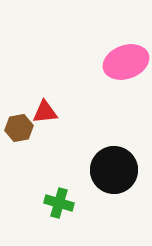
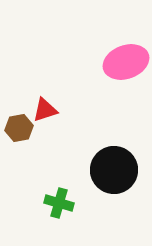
red triangle: moved 2 px up; rotated 12 degrees counterclockwise
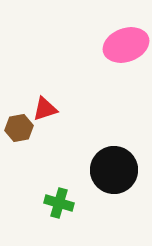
pink ellipse: moved 17 px up
red triangle: moved 1 px up
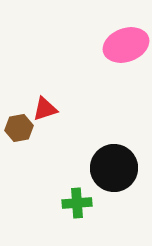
black circle: moved 2 px up
green cross: moved 18 px right; rotated 20 degrees counterclockwise
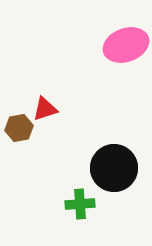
green cross: moved 3 px right, 1 px down
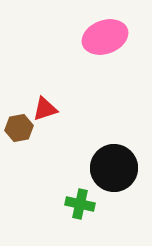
pink ellipse: moved 21 px left, 8 px up
green cross: rotated 16 degrees clockwise
